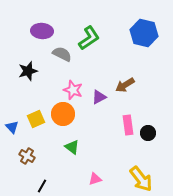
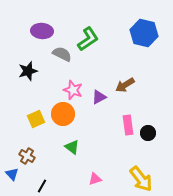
green L-shape: moved 1 px left, 1 px down
blue triangle: moved 47 px down
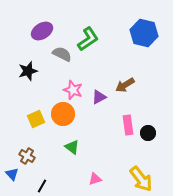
purple ellipse: rotated 35 degrees counterclockwise
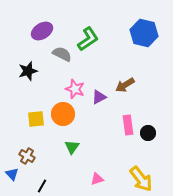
pink star: moved 2 px right, 1 px up
yellow square: rotated 18 degrees clockwise
green triangle: rotated 28 degrees clockwise
pink triangle: moved 2 px right
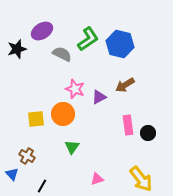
blue hexagon: moved 24 px left, 11 px down
black star: moved 11 px left, 22 px up
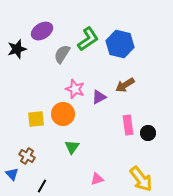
gray semicircle: rotated 84 degrees counterclockwise
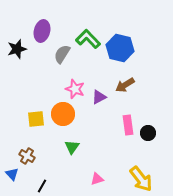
purple ellipse: rotated 45 degrees counterclockwise
green L-shape: rotated 100 degrees counterclockwise
blue hexagon: moved 4 px down
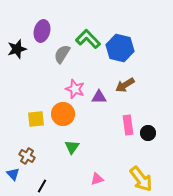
purple triangle: rotated 28 degrees clockwise
blue triangle: moved 1 px right
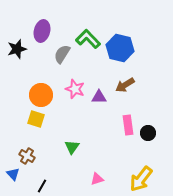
orange circle: moved 22 px left, 19 px up
yellow square: rotated 24 degrees clockwise
yellow arrow: rotated 76 degrees clockwise
